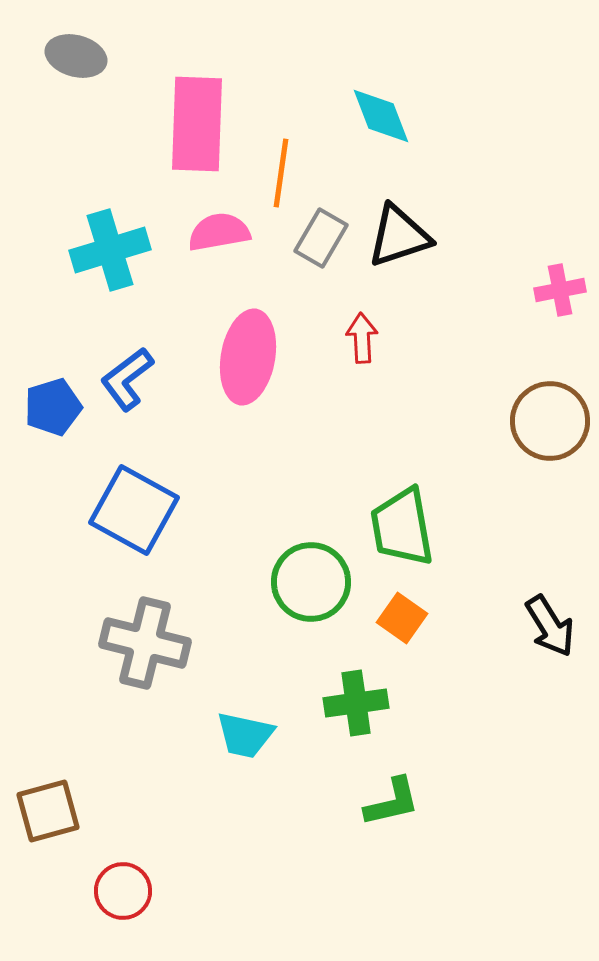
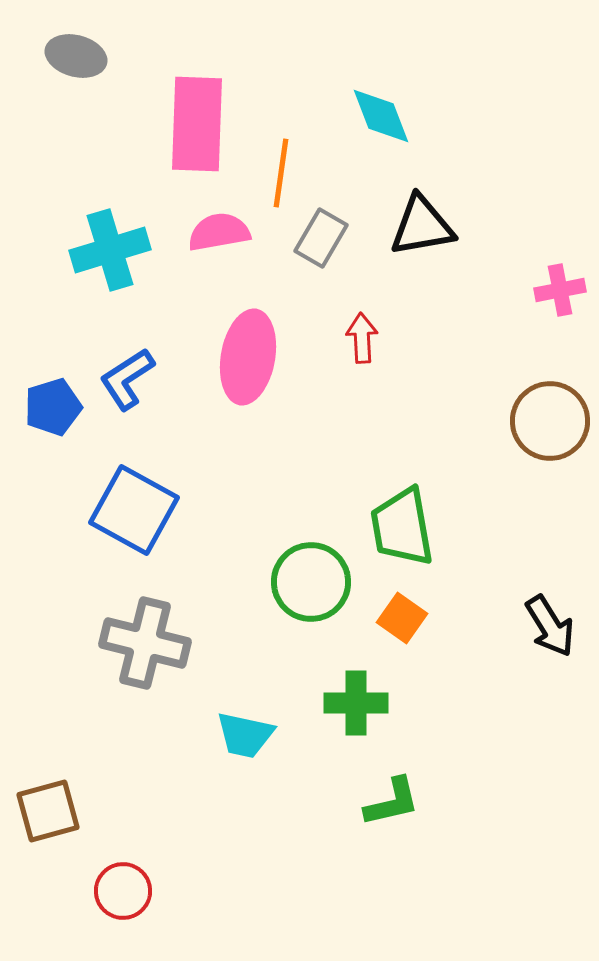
black triangle: moved 23 px right, 10 px up; rotated 8 degrees clockwise
blue L-shape: rotated 4 degrees clockwise
green cross: rotated 8 degrees clockwise
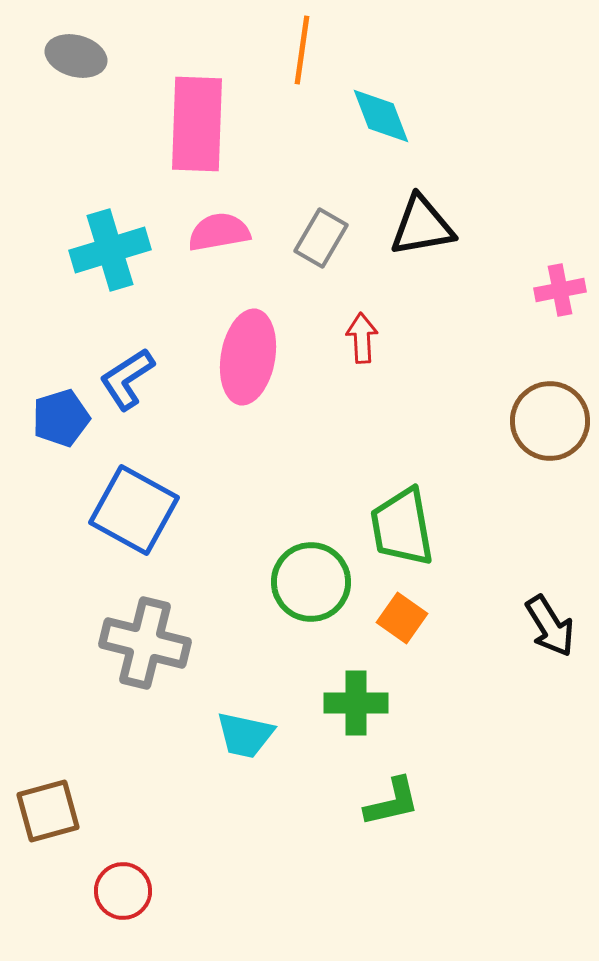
orange line: moved 21 px right, 123 px up
blue pentagon: moved 8 px right, 11 px down
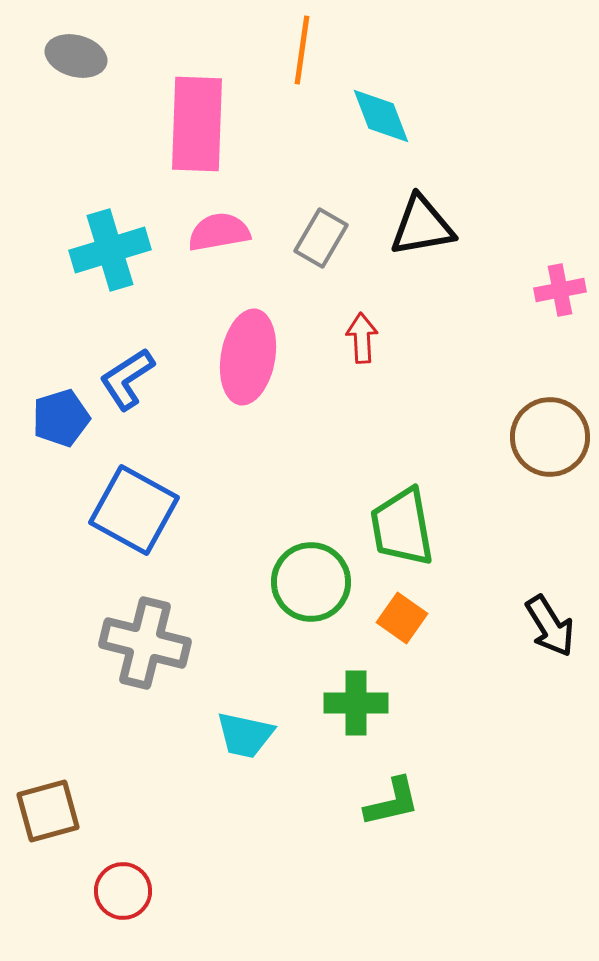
brown circle: moved 16 px down
